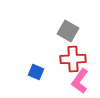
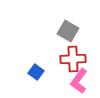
blue square: rotated 14 degrees clockwise
pink L-shape: moved 1 px left
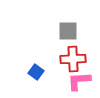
gray square: rotated 30 degrees counterclockwise
pink L-shape: rotated 50 degrees clockwise
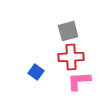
gray square: rotated 15 degrees counterclockwise
red cross: moved 2 px left, 2 px up
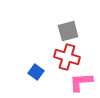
red cross: moved 4 px left; rotated 20 degrees clockwise
pink L-shape: moved 2 px right, 1 px down
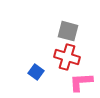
gray square: rotated 30 degrees clockwise
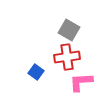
gray square: moved 1 px right, 1 px up; rotated 15 degrees clockwise
red cross: rotated 25 degrees counterclockwise
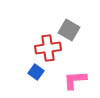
red cross: moved 19 px left, 9 px up
pink L-shape: moved 6 px left, 2 px up
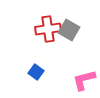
red cross: moved 19 px up
pink L-shape: moved 9 px right; rotated 10 degrees counterclockwise
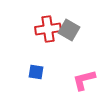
blue square: rotated 28 degrees counterclockwise
